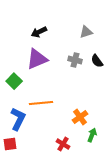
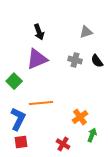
black arrow: rotated 84 degrees counterclockwise
red square: moved 11 px right, 2 px up
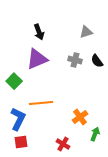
green arrow: moved 3 px right, 1 px up
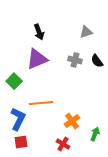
orange cross: moved 8 px left, 4 px down
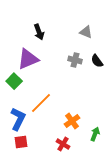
gray triangle: rotated 40 degrees clockwise
purple triangle: moved 9 px left
orange line: rotated 40 degrees counterclockwise
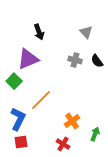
gray triangle: rotated 24 degrees clockwise
orange line: moved 3 px up
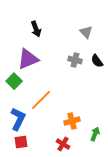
black arrow: moved 3 px left, 3 px up
orange cross: rotated 21 degrees clockwise
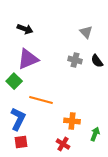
black arrow: moved 11 px left; rotated 49 degrees counterclockwise
orange line: rotated 60 degrees clockwise
orange cross: rotated 21 degrees clockwise
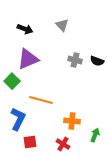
gray triangle: moved 24 px left, 7 px up
black semicircle: rotated 32 degrees counterclockwise
green square: moved 2 px left
green arrow: moved 1 px down
red square: moved 9 px right
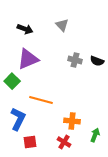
red cross: moved 1 px right, 2 px up
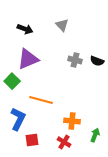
red square: moved 2 px right, 2 px up
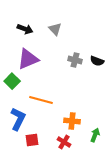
gray triangle: moved 7 px left, 4 px down
